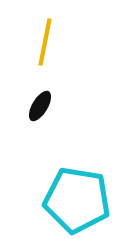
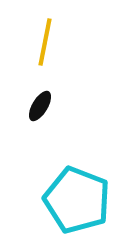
cyan pentagon: rotated 12 degrees clockwise
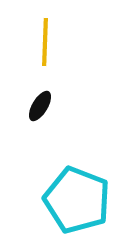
yellow line: rotated 9 degrees counterclockwise
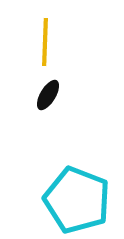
black ellipse: moved 8 px right, 11 px up
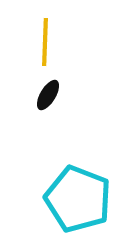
cyan pentagon: moved 1 px right, 1 px up
